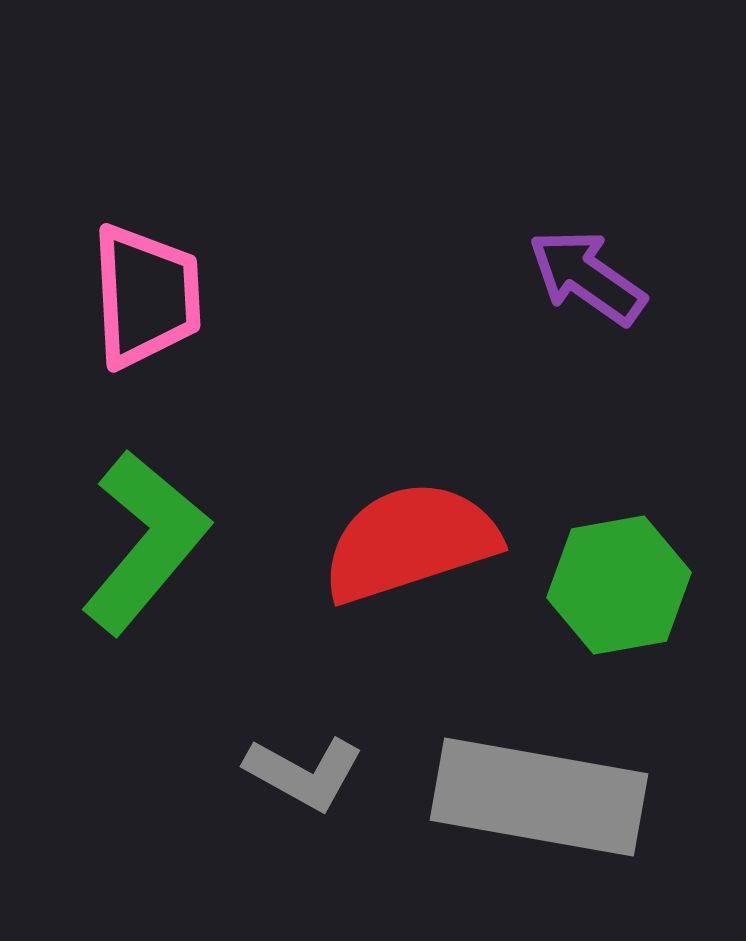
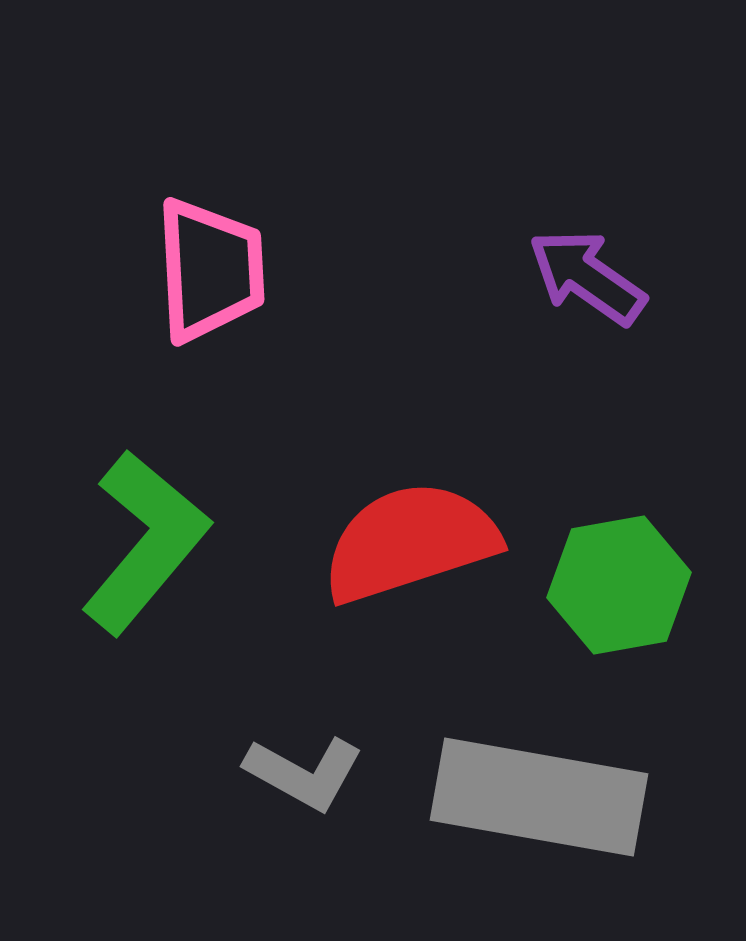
pink trapezoid: moved 64 px right, 26 px up
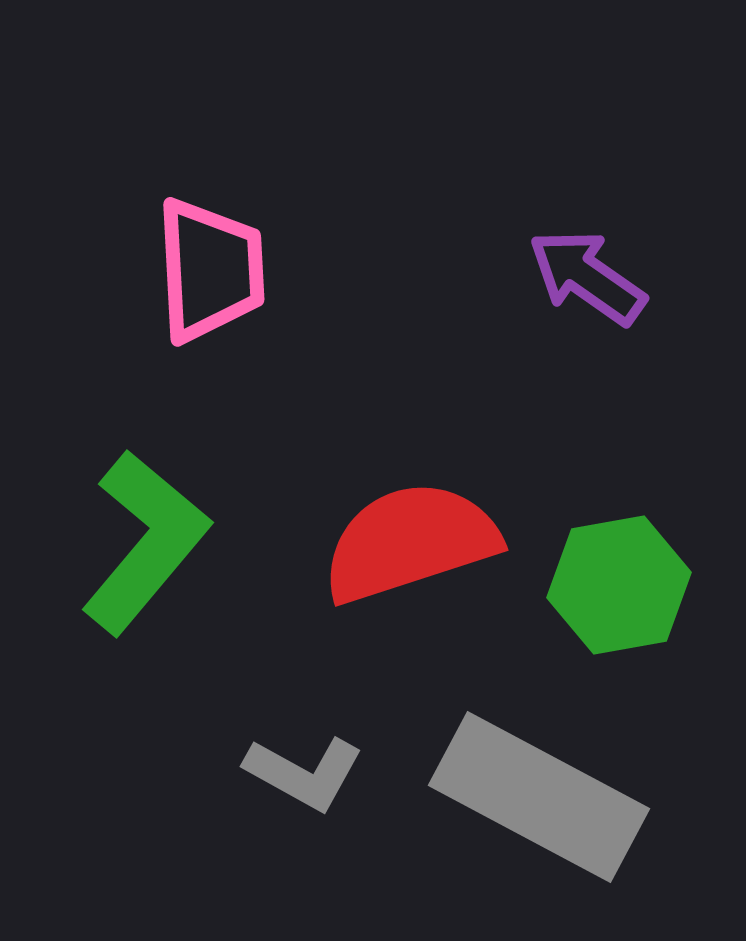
gray rectangle: rotated 18 degrees clockwise
